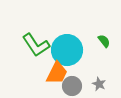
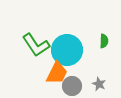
green semicircle: rotated 40 degrees clockwise
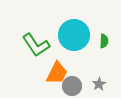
cyan circle: moved 7 px right, 15 px up
gray star: rotated 16 degrees clockwise
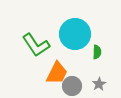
cyan circle: moved 1 px right, 1 px up
green semicircle: moved 7 px left, 11 px down
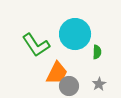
gray circle: moved 3 px left
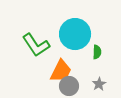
orange trapezoid: moved 4 px right, 2 px up
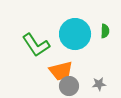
green semicircle: moved 8 px right, 21 px up
orange trapezoid: rotated 50 degrees clockwise
gray star: rotated 24 degrees clockwise
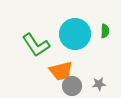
gray circle: moved 3 px right
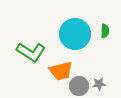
green L-shape: moved 5 px left, 7 px down; rotated 24 degrees counterclockwise
gray circle: moved 7 px right
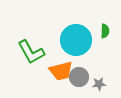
cyan circle: moved 1 px right, 6 px down
green L-shape: rotated 28 degrees clockwise
gray circle: moved 9 px up
